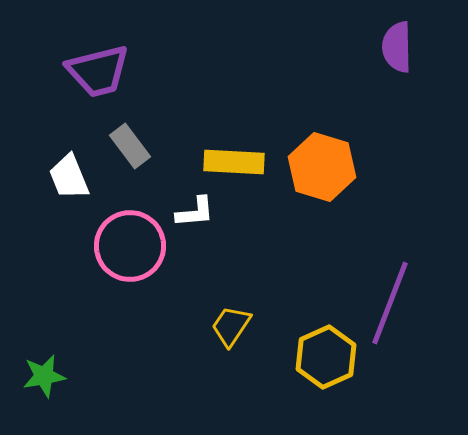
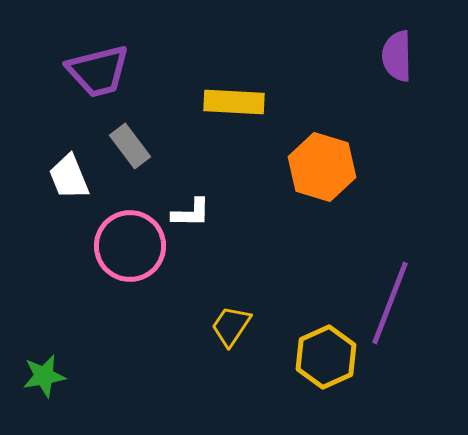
purple semicircle: moved 9 px down
yellow rectangle: moved 60 px up
white L-shape: moved 4 px left, 1 px down; rotated 6 degrees clockwise
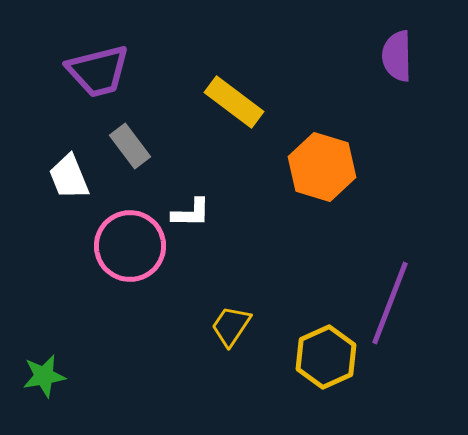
yellow rectangle: rotated 34 degrees clockwise
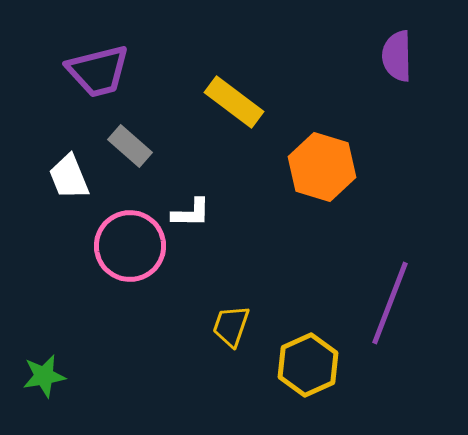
gray rectangle: rotated 12 degrees counterclockwise
yellow trapezoid: rotated 15 degrees counterclockwise
yellow hexagon: moved 18 px left, 8 px down
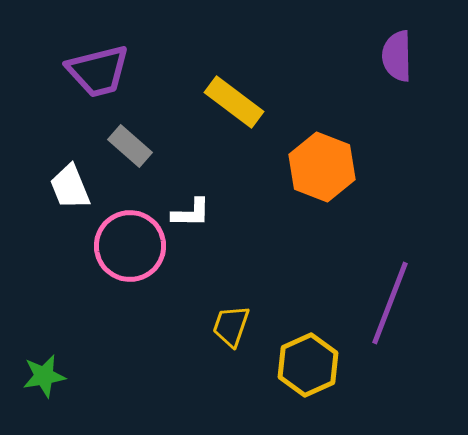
orange hexagon: rotated 4 degrees clockwise
white trapezoid: moved 1 px right, 10 px down
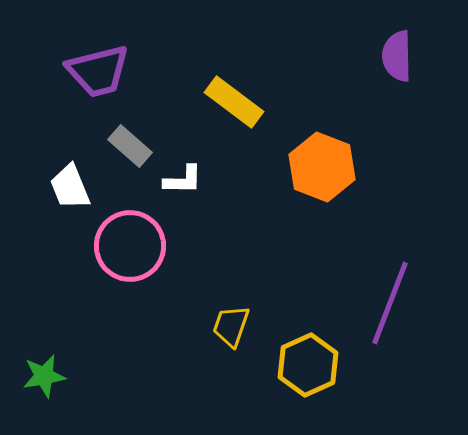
white L-shape: moved 8 px left, 33 px up
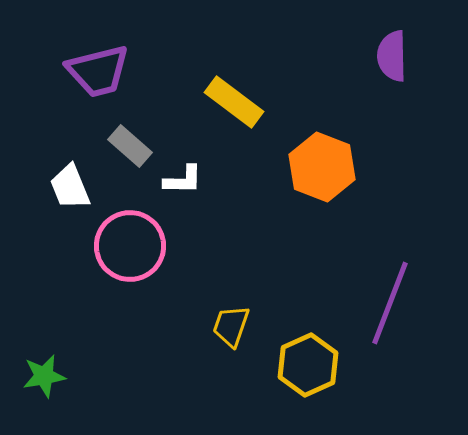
purple semicircle: moved 5 px left
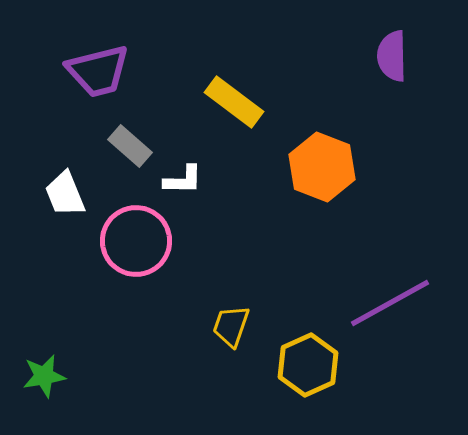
white trapezoid: moved 5 px left, 7 px down
pink circle: moved 6 px right, 5 px up
purple line: rotated 40 degrees clockwise
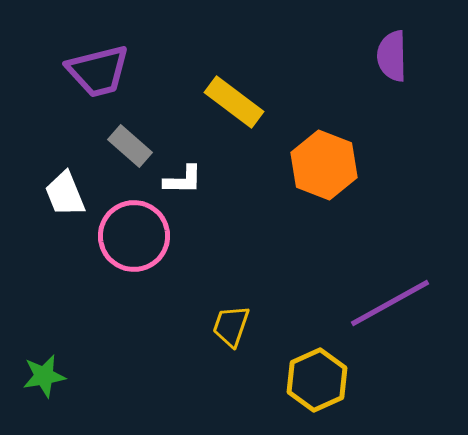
orange hexagon: moved 2 px right, 2 px up
pink circle: moved 2 px left, 5 px up
yellow hexagon: moved 9 px right, 15 px down
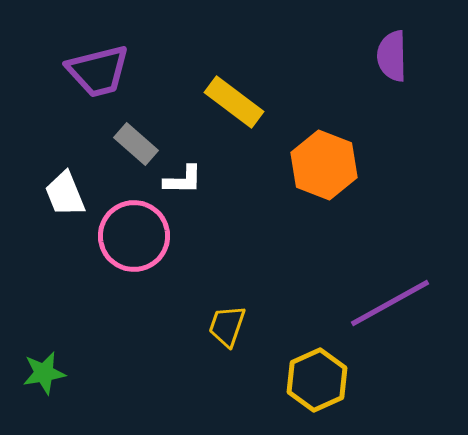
gray rectangle: moved 6 px right, 2 px up
yellow trapezoid: moved 4 px left
green star: moved 3 px up
